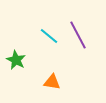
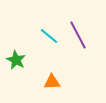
orange triangle: rotated 12 degrees counterclockwise
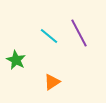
purple line: moved 1 px right, 2 px up
orange triangle: rotated 30 degrees counterclockwise
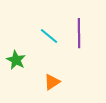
purple line: rotated 28 degrees clockwise
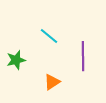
purple line: moved 4 px right, 23 px down
green star: rotated 30 degrees clockwise
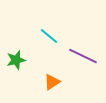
purple line: rotated 64 degrees counterclockwise
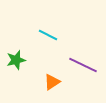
cyan line: moved 1 px left, 1 px up; rotated 12 degrees counterclockwise
purple line: moved 9 px down
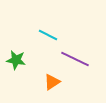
green star: rotated 24 degrees clockwise
purple line: moved 8 px left, 6 px up
